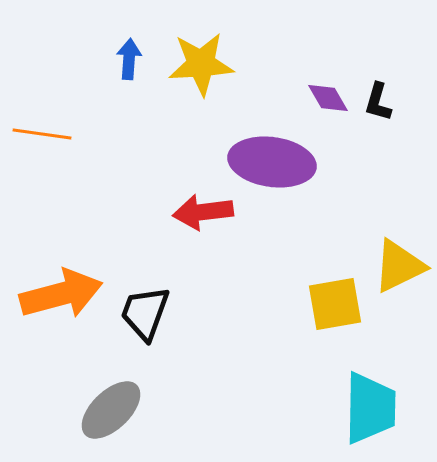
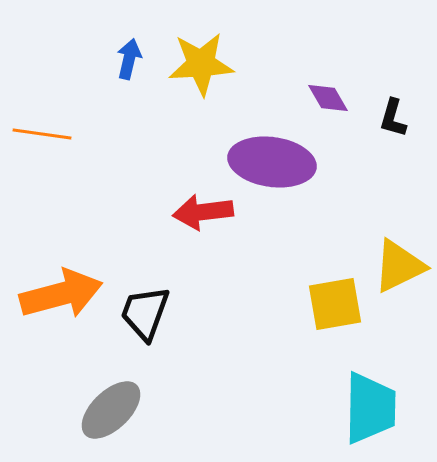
blue arrow: rotated 9 degrees clockwise
black L-shape: moved 15 px right, 16 px down
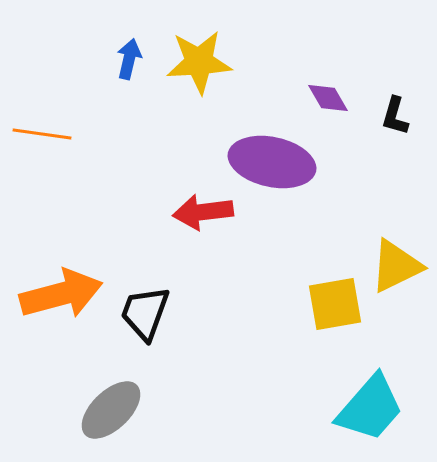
yellow star: moved 2 px left, 2 px up
black L-shape: moved 2 px right, 2 px up
purple ellipse: rotated 4 degrees clockwise
yellow triangle: moved 3 px left
cyan trapezoid: rotated 40 degrees clockwise
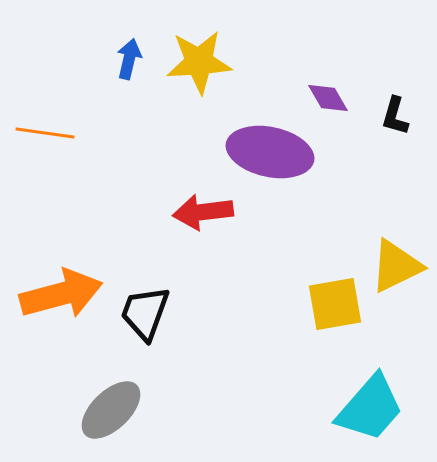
orange line: moved 3 px right, 1 px up
purple ellipse: moved 2 px left, 10 px up
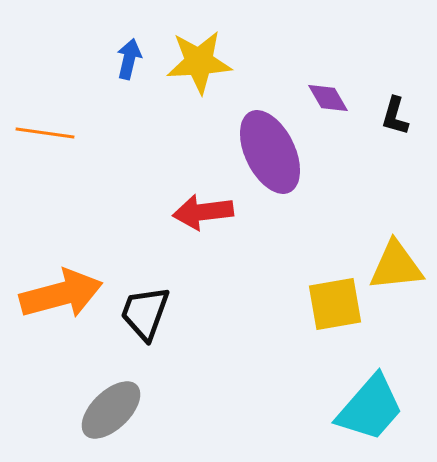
purple ellipse: rotated 52 degrees clockwise
yellow triangle: rotated 20 degrees clockwise
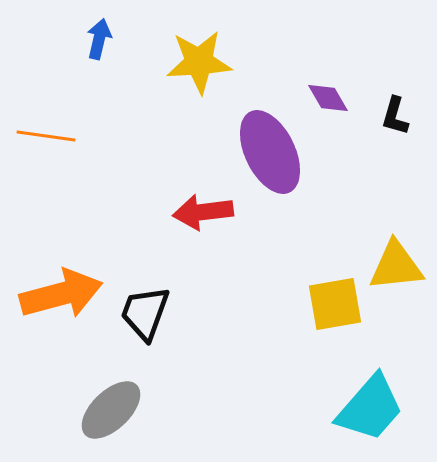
blue arrow: moved 30 px left, 20 px up
orange line: moved 1 px right, 3 px down
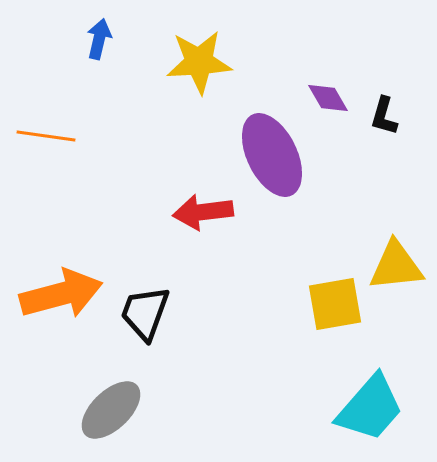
black L-shape: moved 11 px left
purple ellipse: moved 2 px right, 3 px down
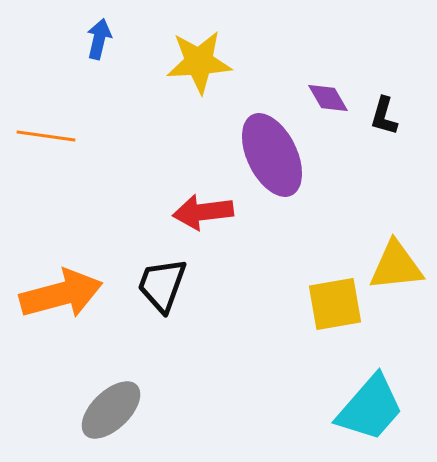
black trapezoid: moved 17 px right, 28 px up
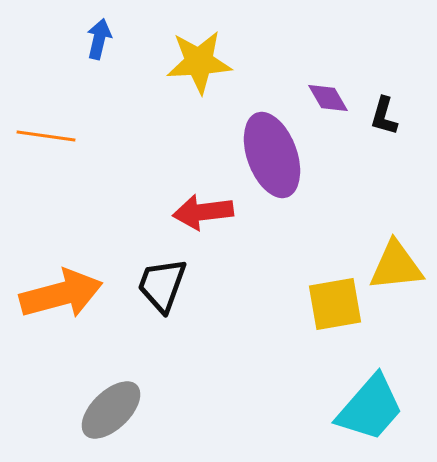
purple ellipse: rotated 6 degrees clockwise
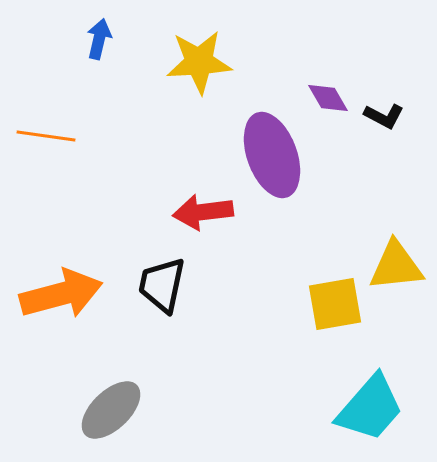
black L-shape: rotated 78 degrees counterclockwise
black trapezoid: rotated 8 degrees counterclockwise
